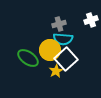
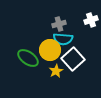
white square: moved 7 px right
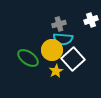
yellow circle: moved 2 px right
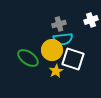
cyan semicircle: rotated 12 degrees counterclockwise
white square: rotated 30 degrees counterclockwise
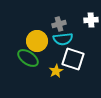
white cross: rotated 16 degrees clockwise
yellow circle: moved 15 px left, 9 px up
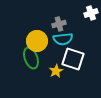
white cross: moved 7 px up; rotated 16 degrees counterclockwise
green ellipse: moved 3 px right; rotated 35 degrees clockwise
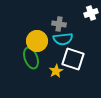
gray cross: rotated 24 degrees clockwise
